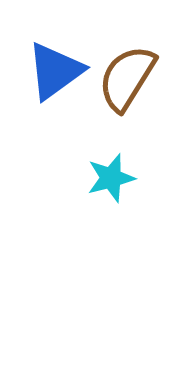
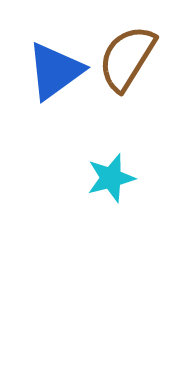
brown semicircle: moved 20 px up
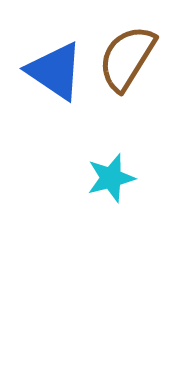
blue triangle: rotated 50 degrees counterclockwise
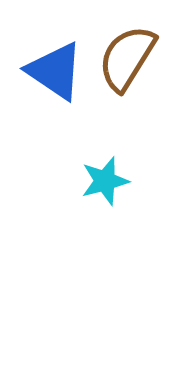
cyan star: moved 6 px left, 3 px down
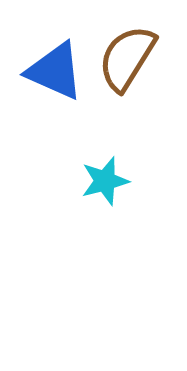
blue triangle: rotated 10 degrees counterclockwise
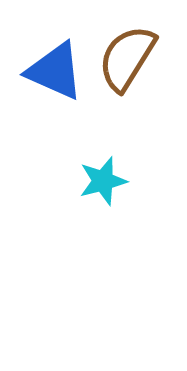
cyan star: moved 2 px left
